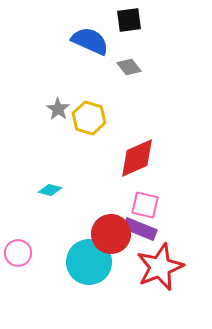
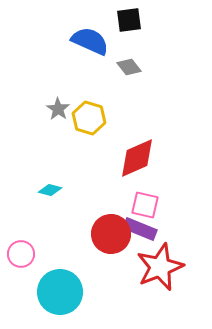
pink circle: moved 3 px right, 1 px down
cyan circle: moved 29 px left, 30 px down
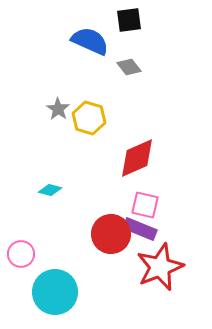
cyan circle: moved 5 px left
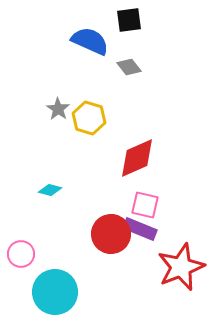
red star: moved 21 px right
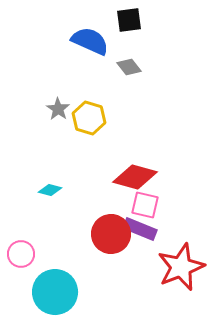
red diamond: moved 2 px left, 19 px down; rotated 39 degrees clockwise
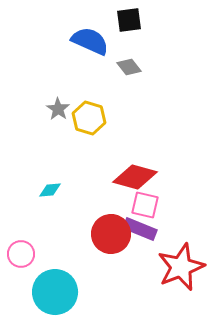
cyan diamond: rotated 20 degrees counterclockwise
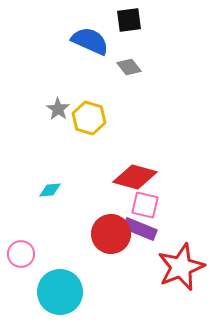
cyan circle: moved 5 px right
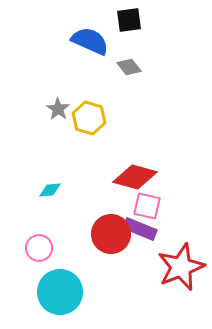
pink square: moved 2 px right, 1 px down
pink circle: moved 18 px right, 6 px up
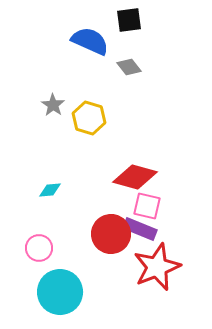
gray star: moved 5 px left, 4 px up
red star: moved 24 px left
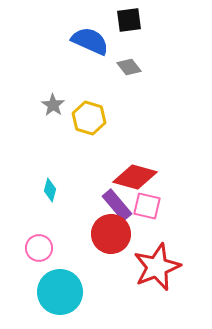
cyan diamond: rotated 70 degrees counterclockwise
purple rectangle: moved 23 px left, 24 px up; rotated 28 degrees clockwise
